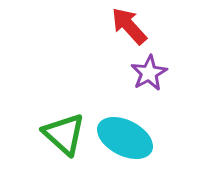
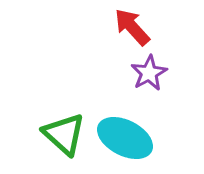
red arrow: moved 3 px right, 1 px down
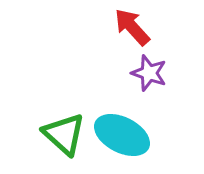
purple star: rotated 24 degrees counterclockwise
cyan ellipse: moved 3 px left, 3 px up
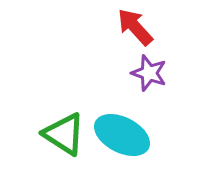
red arrow: moved 3 px right
green triangle: rotated 9 degrees counterclockwise
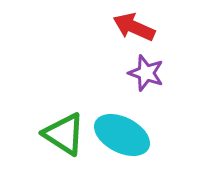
red arrow: moved 1 px left; rotated 24 degrees counterclockwise
purple star: moved 3 px left
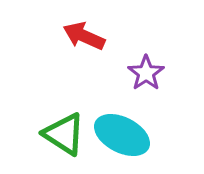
red arrow: moved 50 px left, 9 px down
purple star: rotated 18 degrees clockwise
